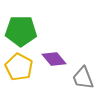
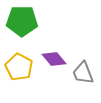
green pentagon: moved 1 px right, 10 px up
gray trapezoid: moved 5 px up
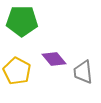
yellow pentagon: moved 2 px left, 4 px down
gray trapezoid: moved 1 px up; rotated 15 degrees clockwise
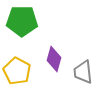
purple diamond: rotated 55 degrees clockwise
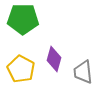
green pentagon: moved 1 px right, 2 px up
yellow pentagon: moved 4 px right, 2 px up
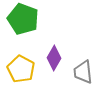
green pentagon: rotated 20 degrees clockwise
purple diamond: moved 1 px up; rotated 15 degrees clockwise
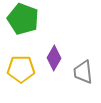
yellow pentagon: rotated 28 degrees counterclockwise
